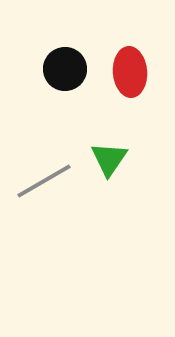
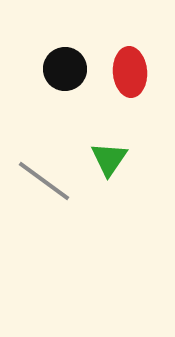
gray line: rotated 66 degrees clockwise
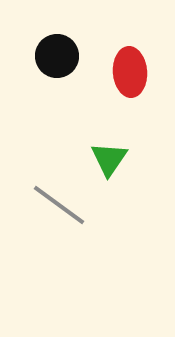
black circle: moved 8 px left, 13 px up
gray line: moved 15 px right, 24 px down
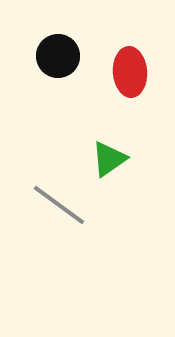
black circle: moved 1 px right
green triangle: rotated 21 degrees clockwise
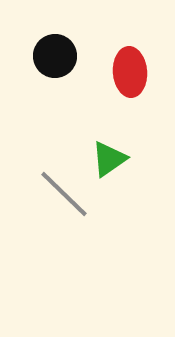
black circle: moved 3 px left
gray line: moved 5 px right, 11 px up; rotated 8 degrees clockwise
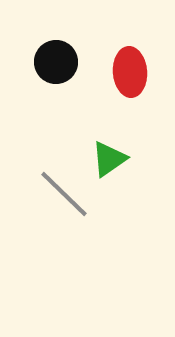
black circle: moved 1 px right, 6 px down
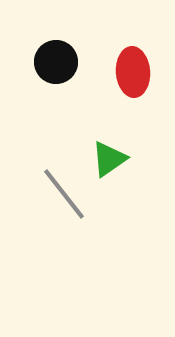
red ellipse: moved 3 px right
gray line: rotated 8 degrees clockwise
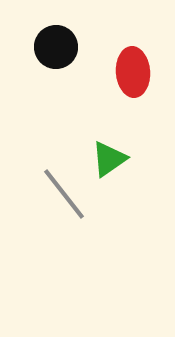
black circle: moved 15 px up
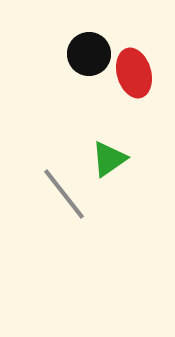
black circle: moved 33 px right, 7 px down
red ellipse: moved 1 px right, 1 px down; rotated 12 degrees counterclockwise
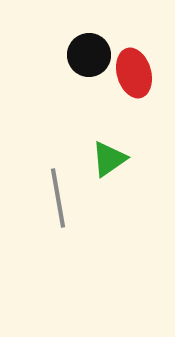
black circle: moved 1 px down
gray line: moved 6 px left, 4 px down; rotated 28 degrees clockwise
